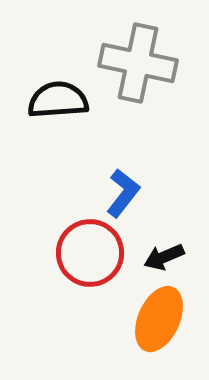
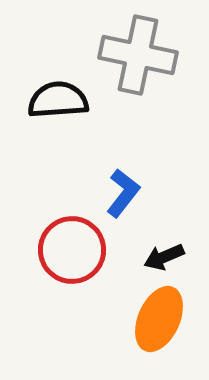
gray cross: moved 8 px up
red circle: moved 18 px left, 3 px up
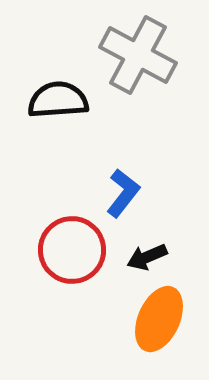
gray cross: rotated 16 degrees clockwise
black arrow: moved 17 px left
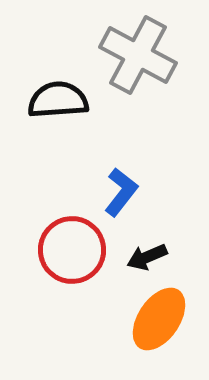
blue L-shape: moved 2 px left, 1 px up
orange ellipse: rotated 10 degrees clockwise
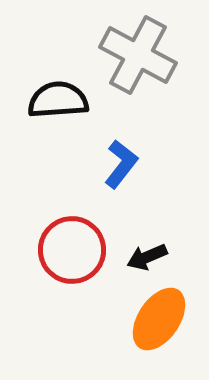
blue L-shape: moved 28 px up
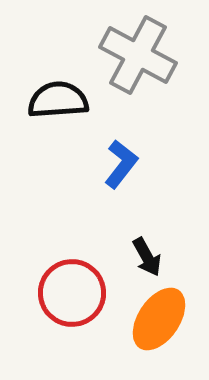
red circle: moved 43 px down
black arrow: rotated 96 degrees counterclockwise
